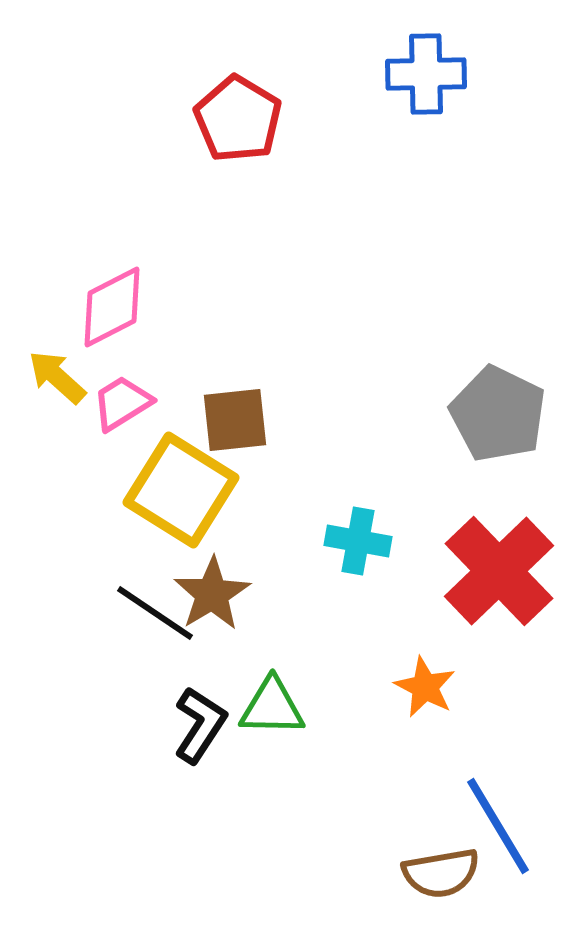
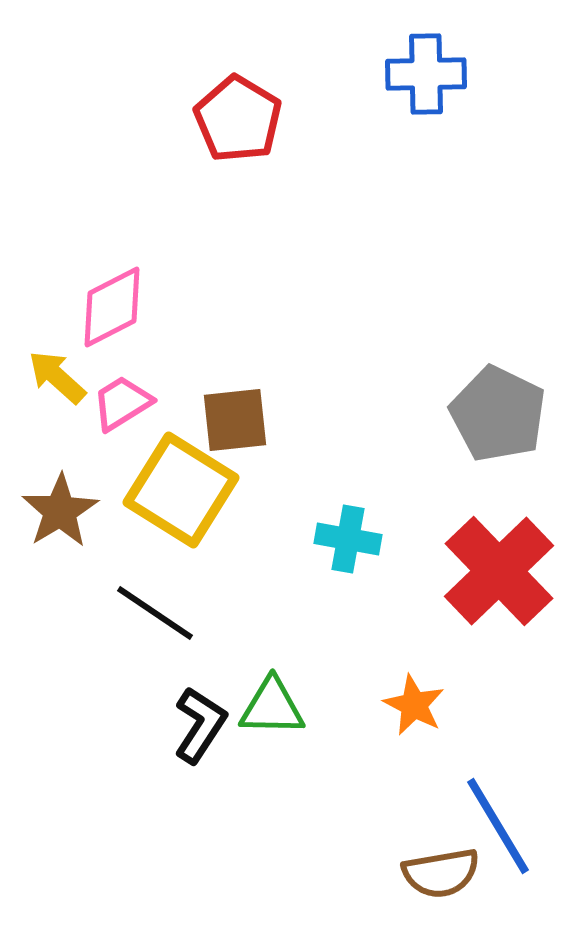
cyan cross: moved 10 px left, 2 px up
brown star: moved 152 px left, 83 px up
orange star: moved 11 px left, 18 px down
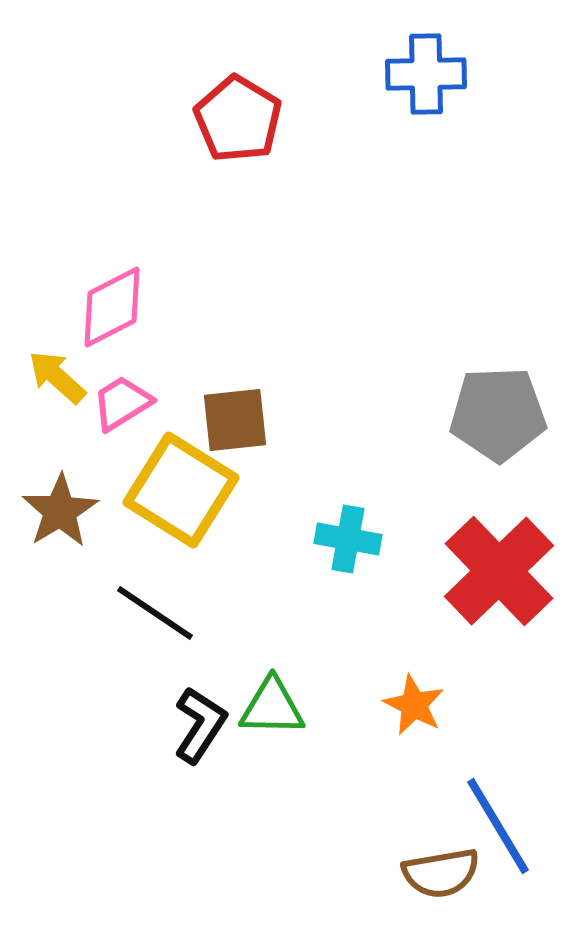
gray pentagon: rotated 28 degrees counterclockwise
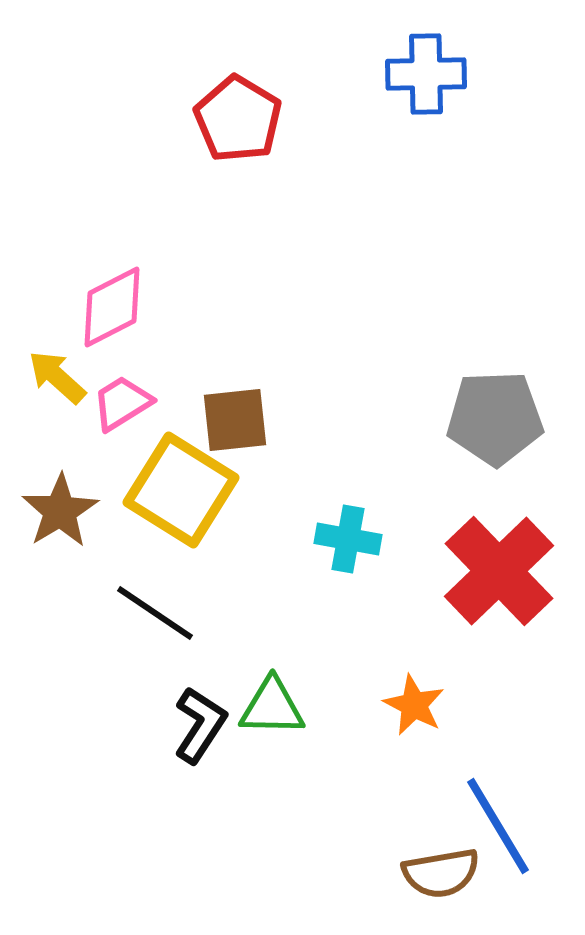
gray pentagon: moved 3 px left, 4 px down
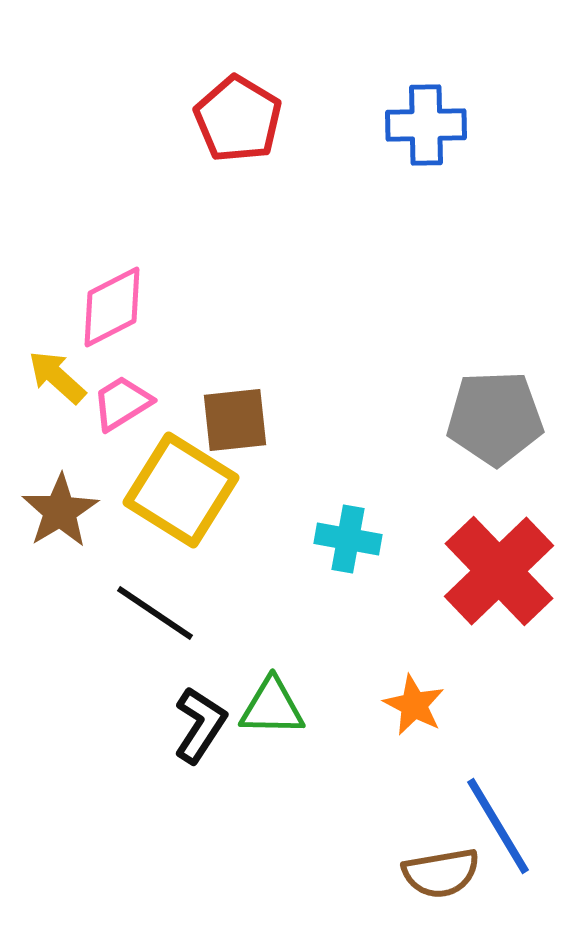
blue cross: moved 51 px down
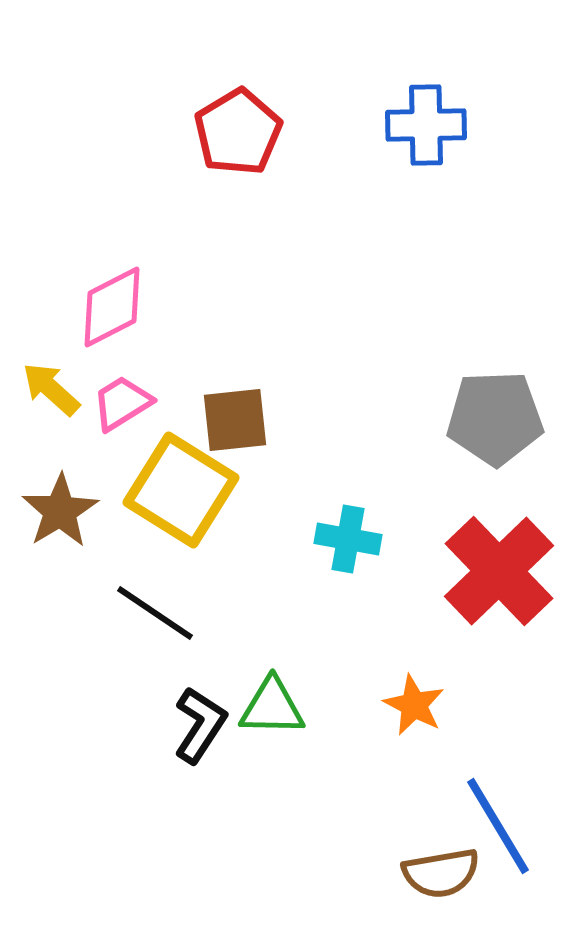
red pentagon: moved 13 px down; rotated 10 degrees clockwise
yellow arrow: moved 6 px left, 12 px down
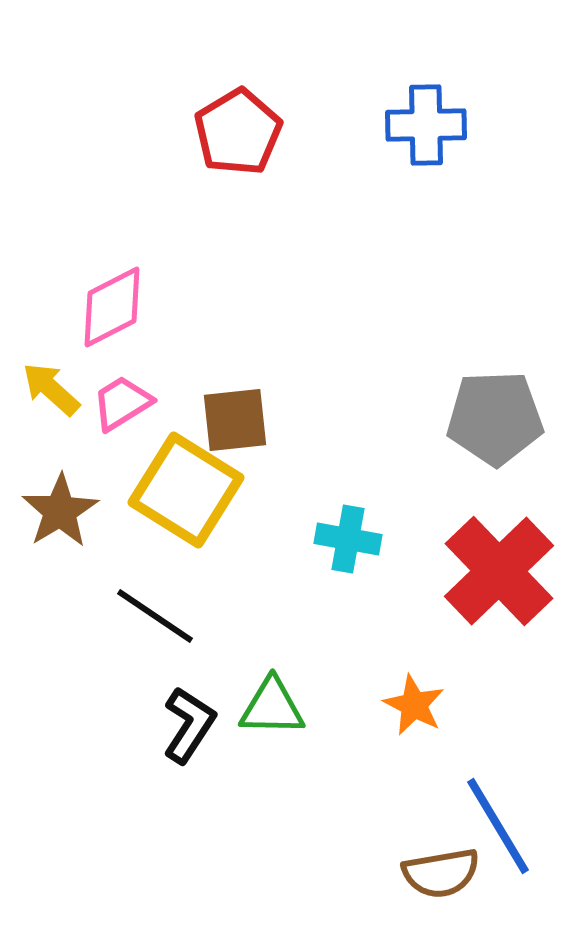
yellow square: moved 5 px right
black line: moved 3 px down
black L-shape: moved 11 px left
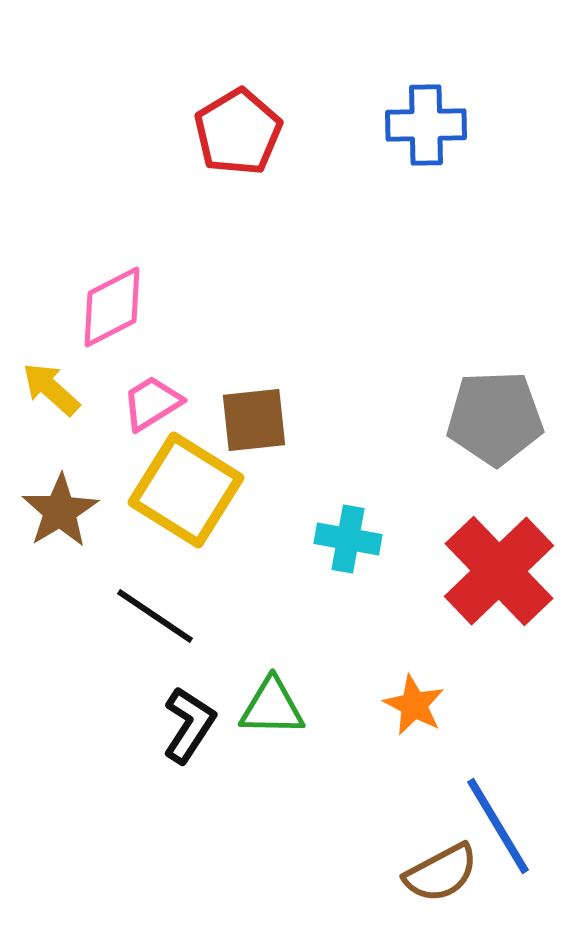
pink trapezoid: moved 30 px right
brown square: moved 19 px right
brown semicircle: rotated 18 degrees counterclockwise
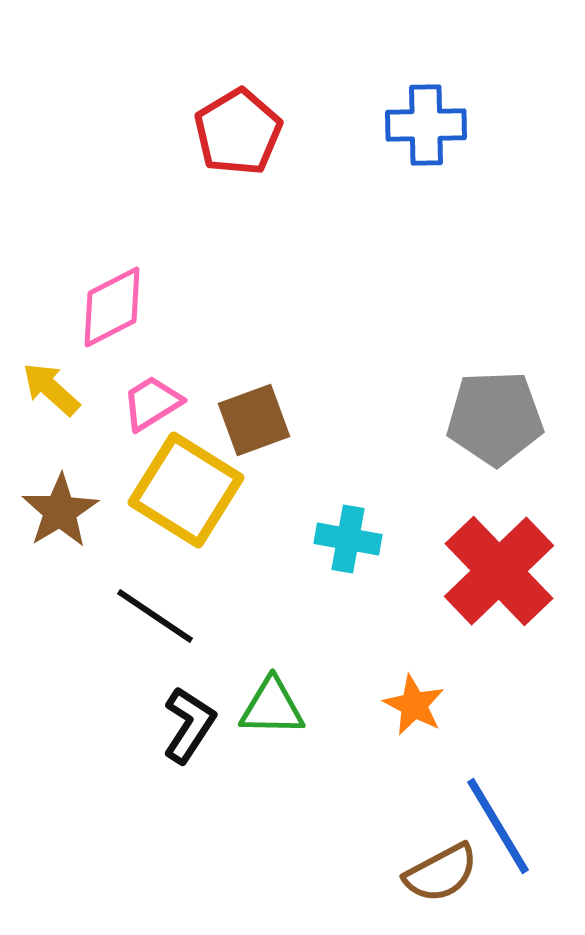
brown square: rotated 14 degrees counterclockwise
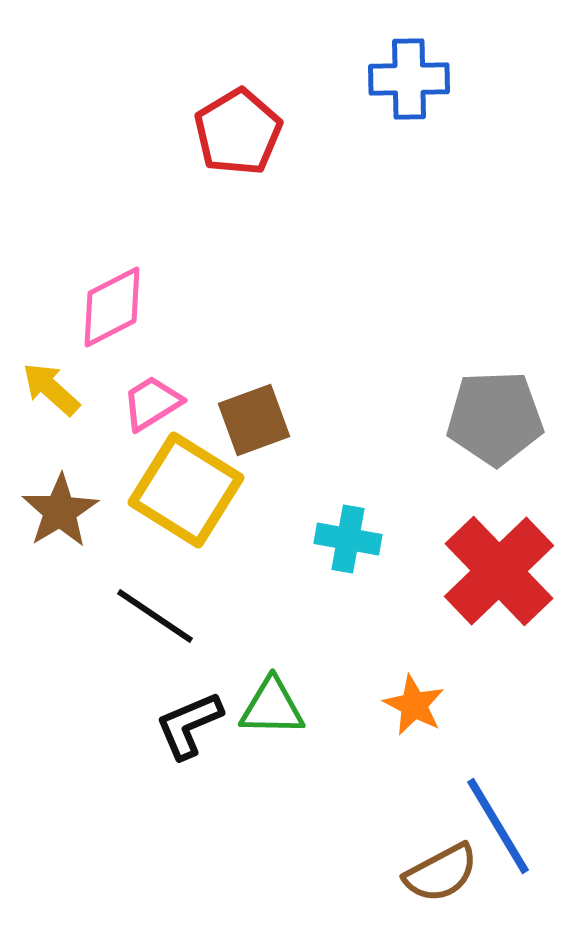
blue cross: moved 17 px left, 46 px up
black L-shape: rotated 146 degrees counterclockwise
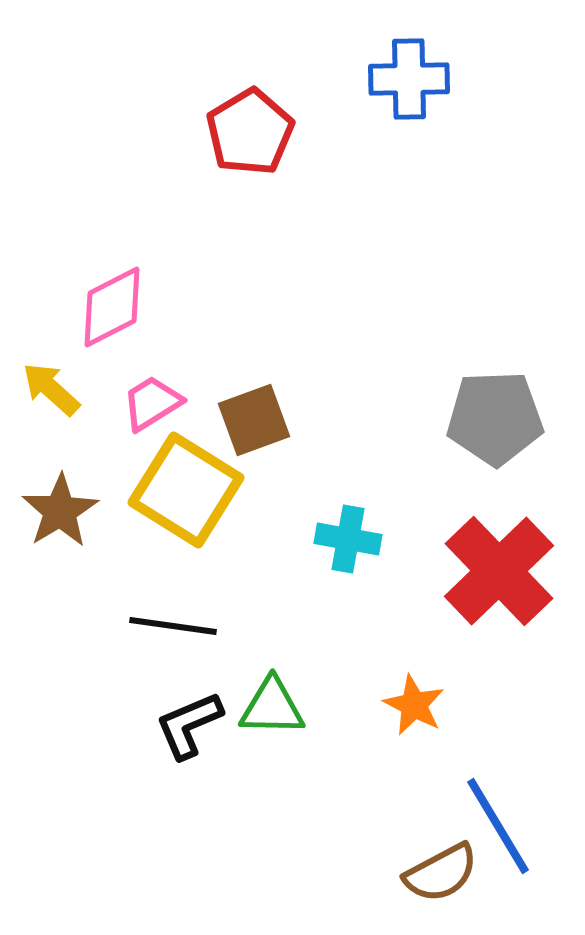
red pentagon: moved 12 px right
black line: moved 18 px right, 10 px down; rotated 26 degrees counterclockwise
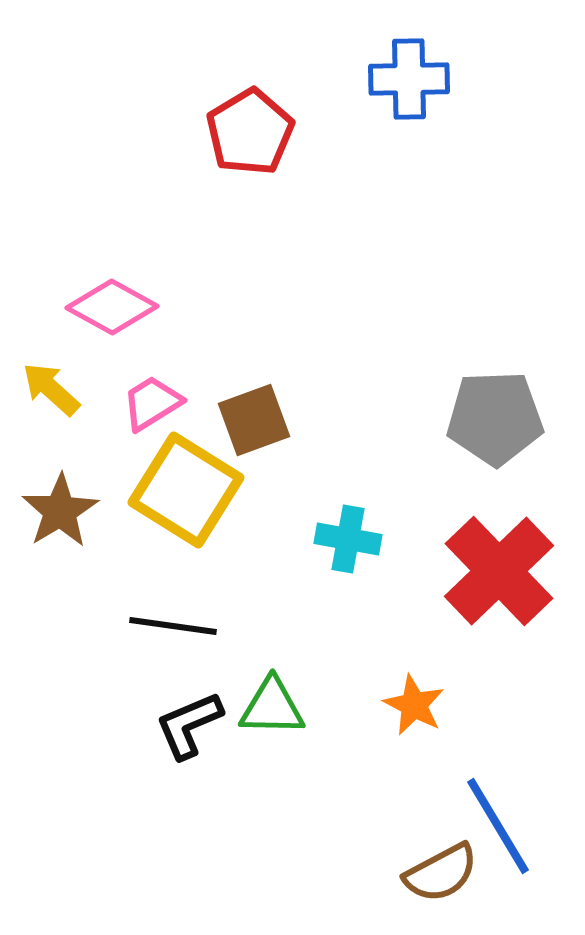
pink diamond: rotated 56 degrees clockwise
